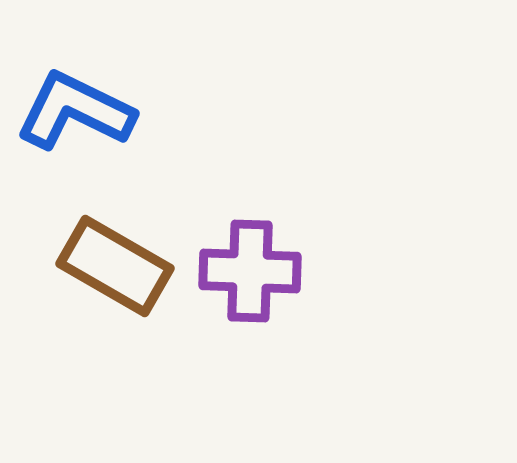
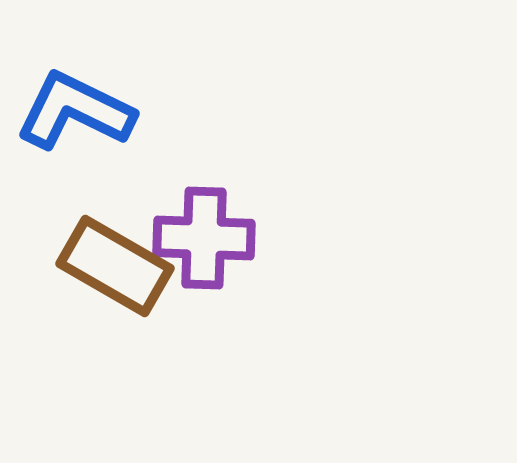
purple cross: moved 46 px left, 33 px up
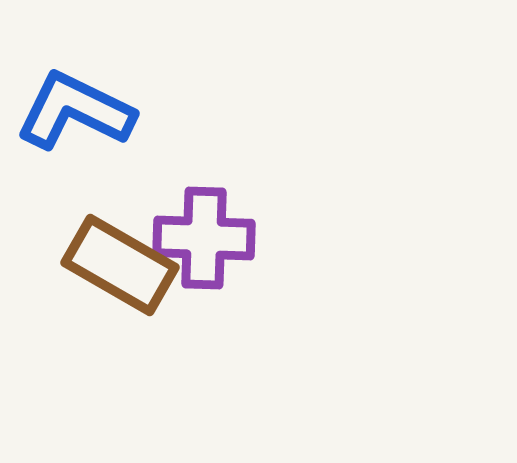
brown rectangle: moved 5 px right, 1 px up
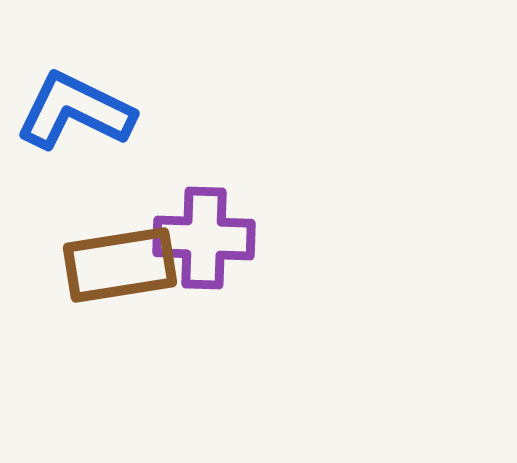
brown rectangle: rotated 39 degrees counterclockwise
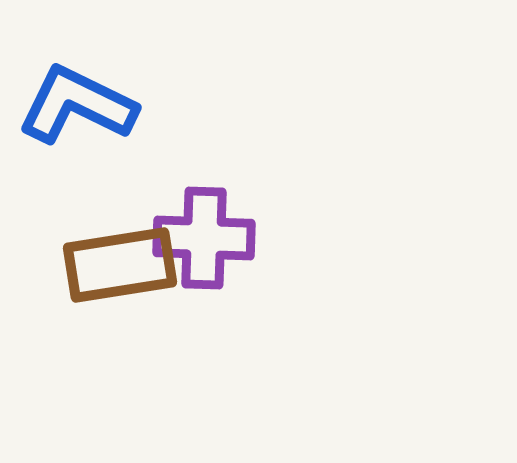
blue L-shape: moved 2 px right, 6 px up
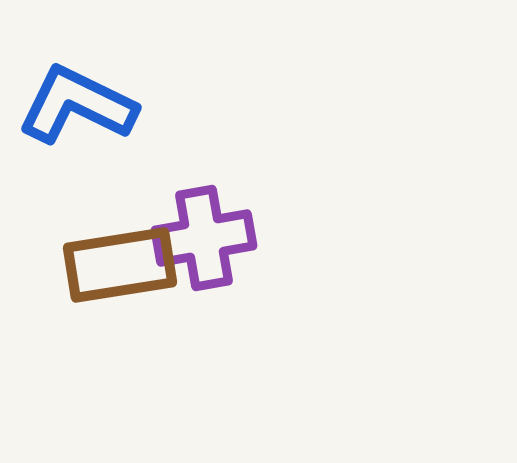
purple cross: rotated 12 degrees counterclockwise
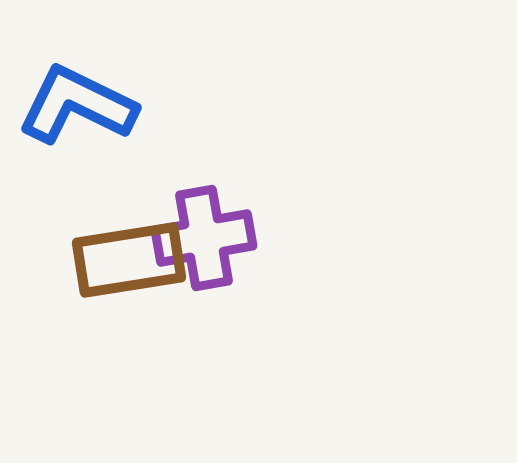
brown rectangle: moved 9 px right, 5 px up
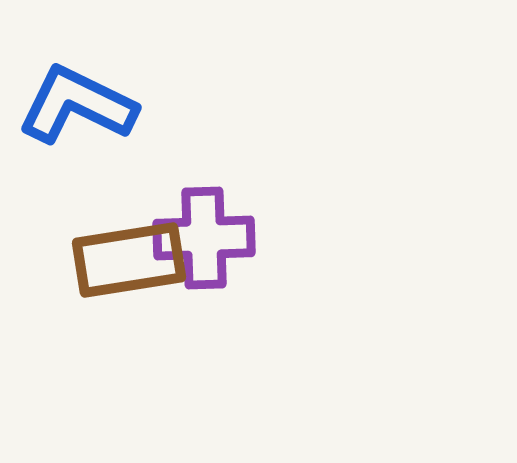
purple cross: rotated 8 degrees clockwise
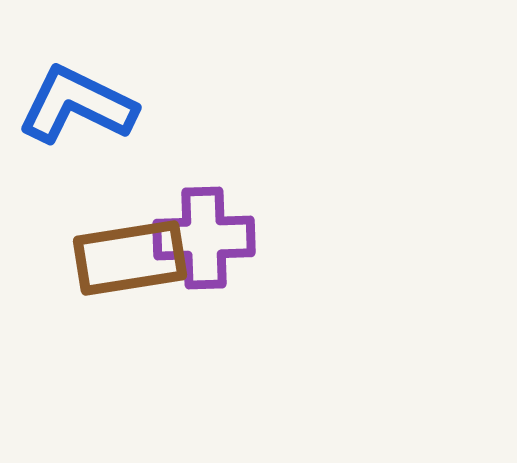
brown rectangle: moved 1 px right, 2 px up
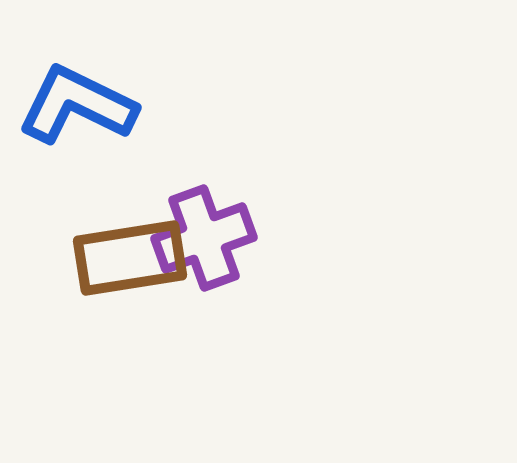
purple cross: rotated 18 degrees counterclockwise
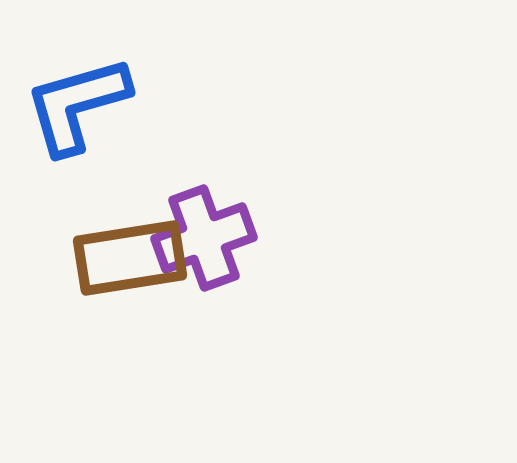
blue L-shape: rotated 42 degrees counterclockwise
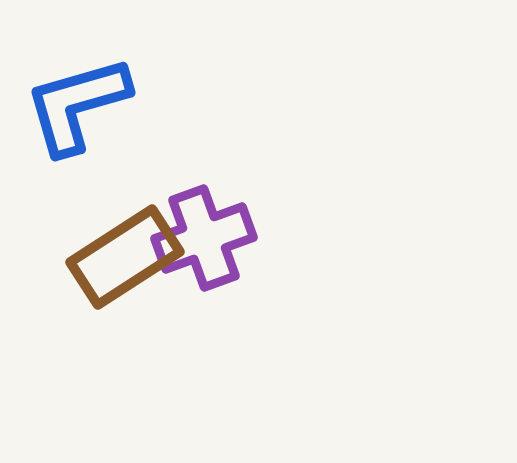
brown rectangle: moved 5 px left, 1 px up; rotated 24 degrees counterclockwise
